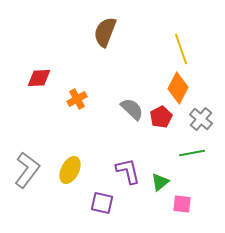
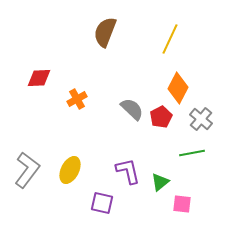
yellow line: moved 11 px left, 10 px up; rotated 44 degrees clockwise
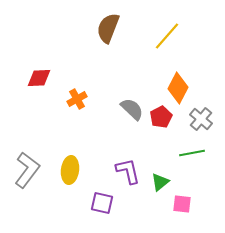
brown semicircle: moved 3 px right, 4 px up
yellow line: moved 3 px left, 3 px up; rotated 16 degrees clockwise
yellow ellipse: rotated 20 degrees counterclockwise
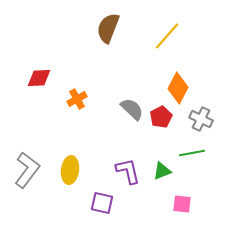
gray cross: rotated 15 degrees counterclockwise
green triangle: moved 2 px right, 11 px up; rotated 18 degrees clockwise
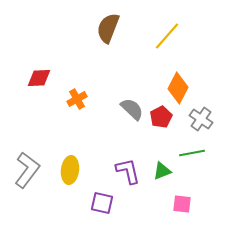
gray cross: rotated 10 degrees clockwise
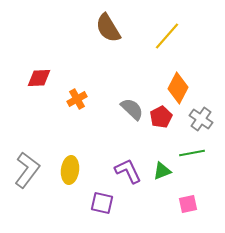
brown semicircle: rotated 52 degrees counterclockwise
purple L-shape: rotated 12 degrees counterclockwise
pink square: moved 6 px right; rotated 18 degrees counterclockwise
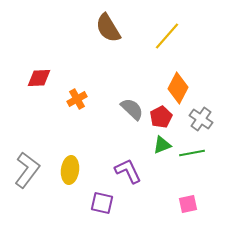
green triangle: moved 26 px up
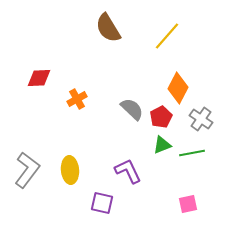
yellow ellipse: rotated 12 degrees counterclockwise
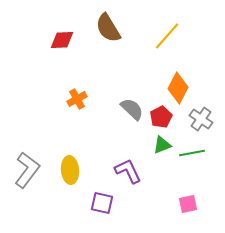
red diamond: moved 23 px right, 38 px up
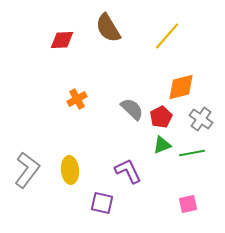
orange diamond: moved 3 px right, 1 px up; rotated 48 degrees clockwise
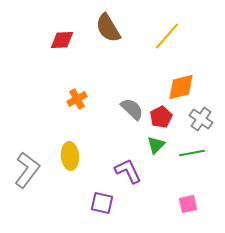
green triangle: moved 6 px left; rotated 24 degrees counterclockwise
yellow ellipse: moved 14 px up
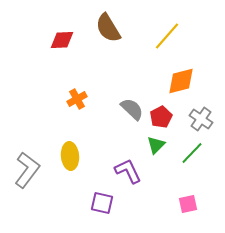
orange diamond: moved 6 px up
green line: rotated 35 degrees counterclockwise
